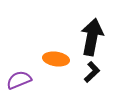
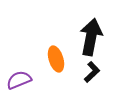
black arrow: moved 1 px left
orange ellipse: rotated 65 degrees clockwise
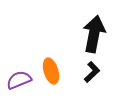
black arrow: moved 3 px right, 3 px up
orange ellipse: moved 5 px left, 12 px down
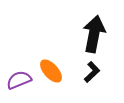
orange ellipse: rotated 25 degrees counterclockwise
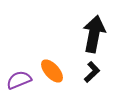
orange ellipse: moved 1 px right
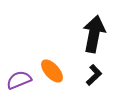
black L-shape: moved 2 px right, 3 px down
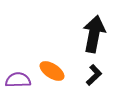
orange ellipse: rotated 15 degrees counterclockwise
purple semicircle: moved 1 px left; rotated 20 degrees clockwise
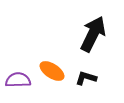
black arrow: moved 1 px left; rotated 15 degrees clockwise
black L-shape: moved 8 px left, 3 px down; rotated 120 degrees counterclockwise
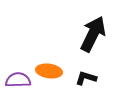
orange ellipse: moved 3 px left; rotated 25 degrees counterclockwise
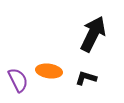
purple semicircle: rotated 65 degrees clockwise
